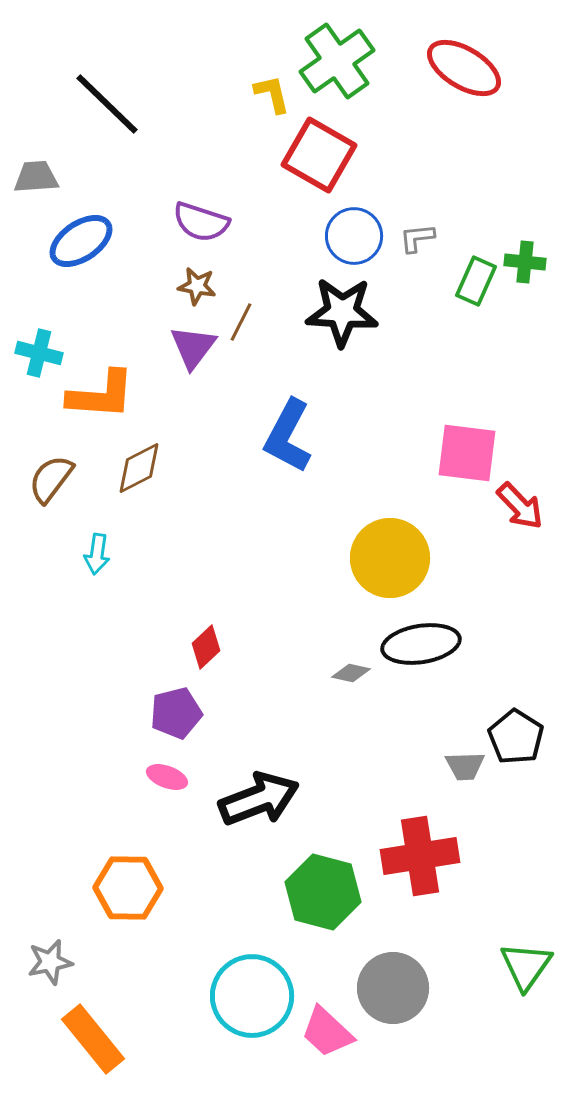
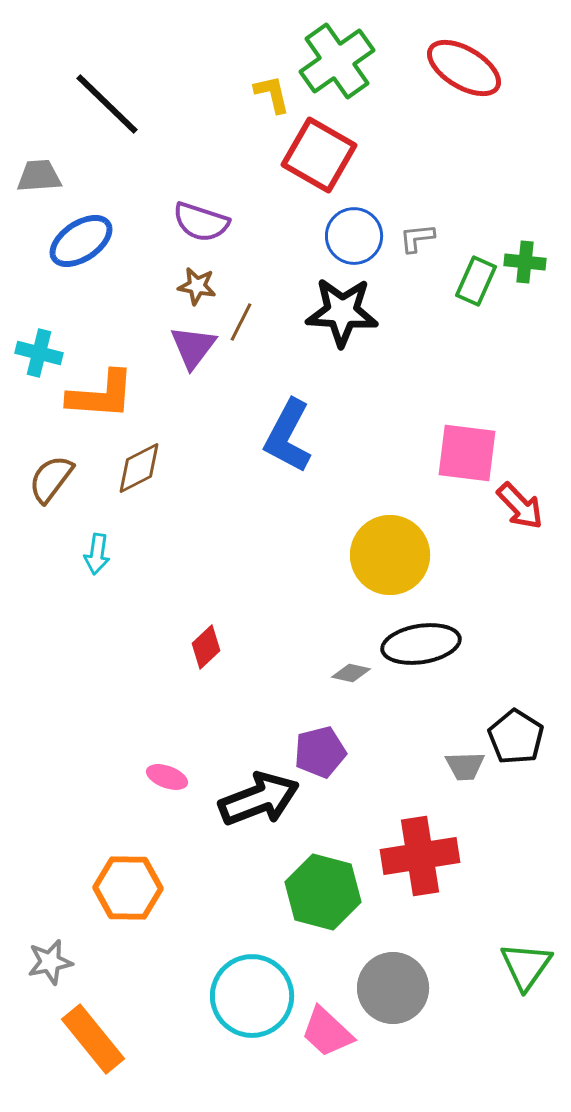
gray trapezoid at (36, 177): moved 3 px right, 1 px up
yellow circle at (390, 558): moved 3 px up
purple pentagon at (176, 713): moved 144 px right, 39 px down
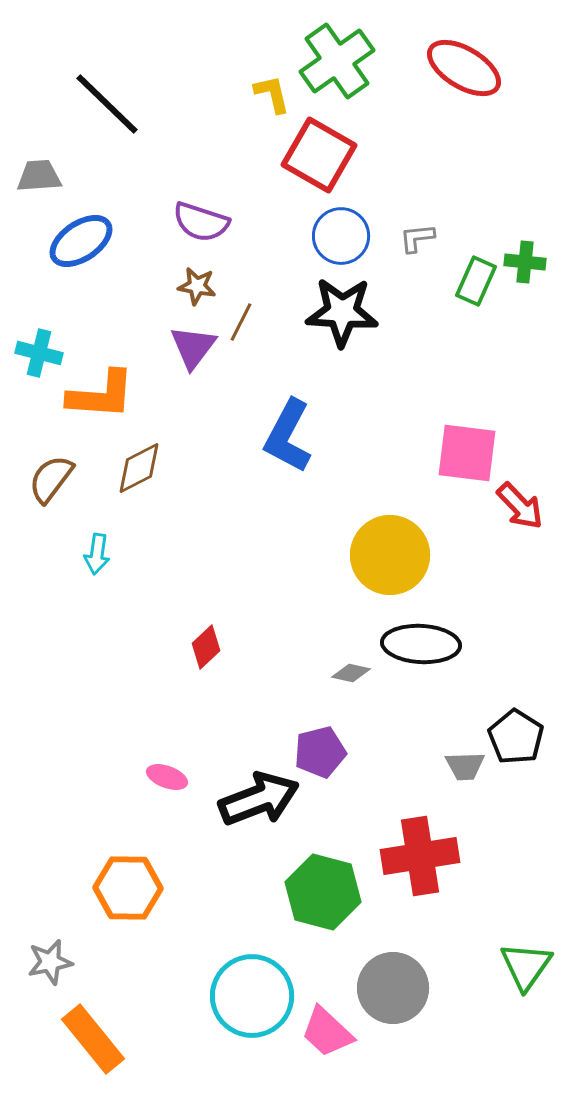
blue circle at (354, 236): moved 13 px left
black ellipse at (421, 644): rotated 12 degrees clockwise
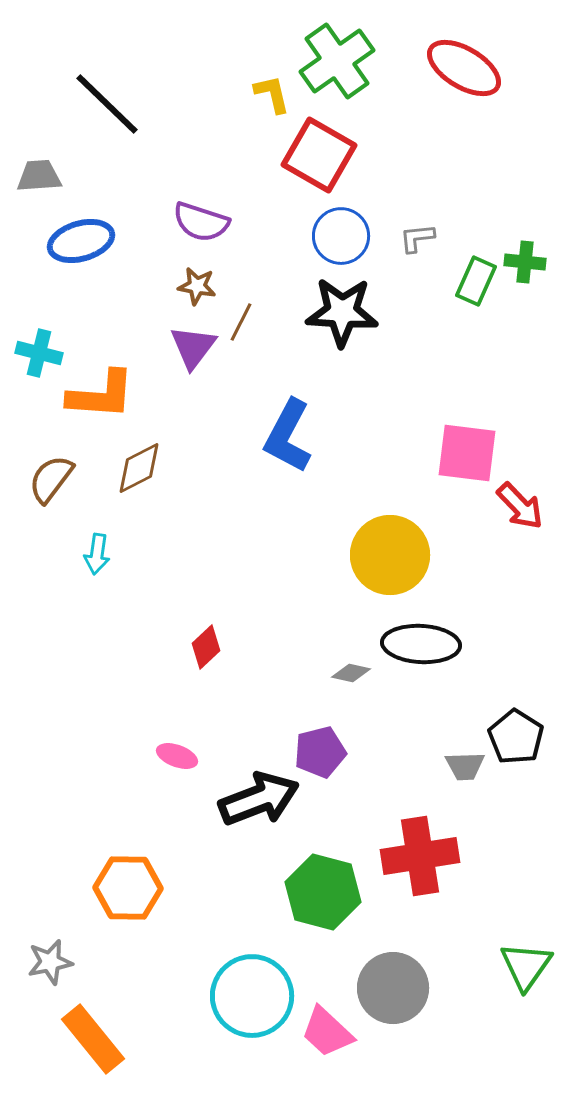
blue ellipse at (81, 241): rotated 18 degrees clockwise
pink ellipse at (167, 777): moved 10 px right, 21 px up
